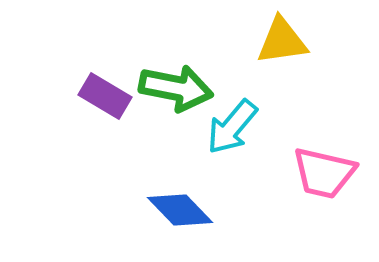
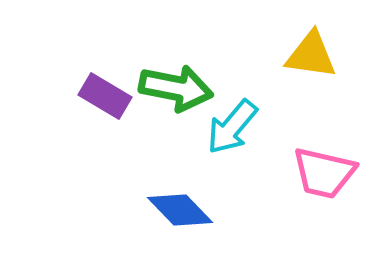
yellow triangle: moved 29 px right, 14 px down; rotated 16 degrees clockwise
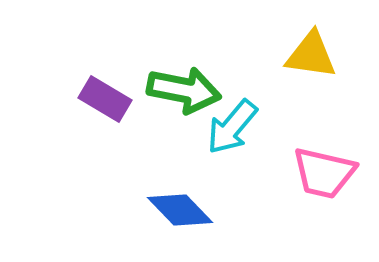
green arrow: moved 8 px right, 2 px down
purple rectangle: moved 3 px down
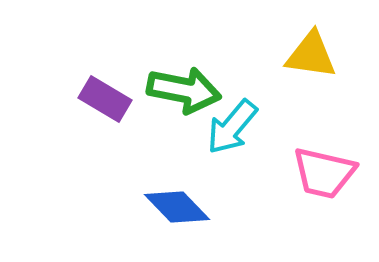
blue diamond: moved 3 px left, 3 px up
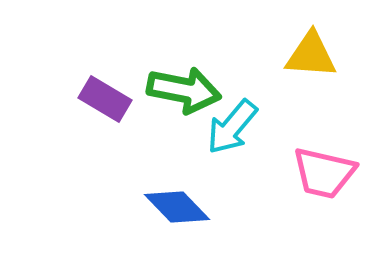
yellow triangle: rotated 4 degrees counterclockwise
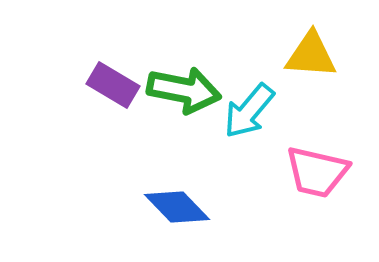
purple rectangle: moved 8 px right, 14 px up
cyan arrow: moved 17 px right, 16 px up
pink trapezoid: moved 7 px left, 1 px up
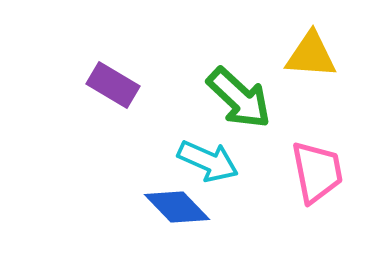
green arrow: moved 55 px right, 8 px down; rotated 32 degrees clockwise
cyan arrow: moved 41 px left, 50 px down; rotated 106 degrees counterclockwise
pink trapezoid: rotated 114 degrees counterclockwise
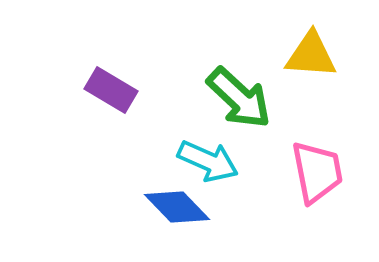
purple rectangle: moved 2 px left, 5 px down
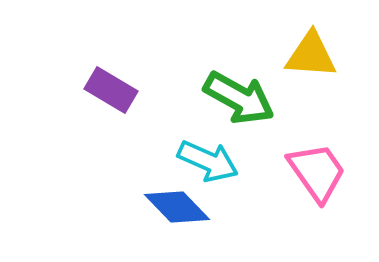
green arrow: rotated 14 degrees counterclockwise
pink trapezoid: rotated 24 degrees counterclockwise
